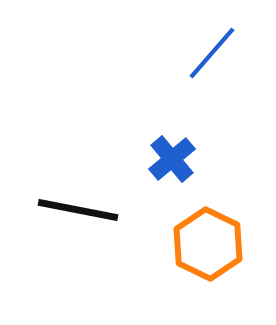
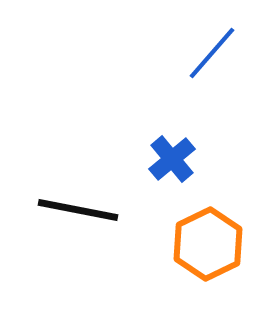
orange hexagon: rotated 8 degrees clockwise
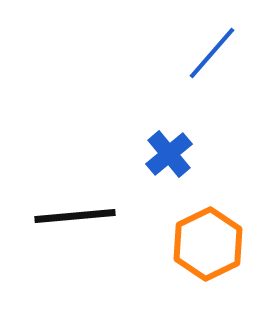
blue cross: moved 3 px left, 5 px up
black line: moved 3 px left, 6 px down; rotated 16 degrees counterclockwise
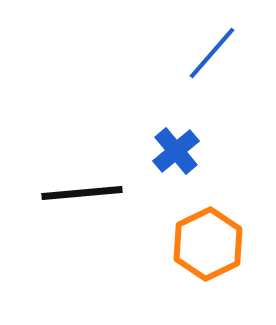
blue cross: moved 7 px right, 3 px up
black line: moved 7 px right, 23 px up
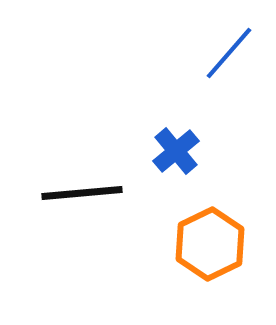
blue line: moved 17 px right
orange hexagon: moved 2 px right
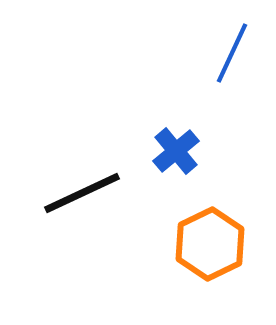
blue line: moved 3 px right; rotated 16 degrees counterclockwise
black line: rotated 20 degrees counterclockwise
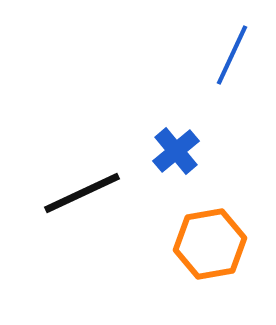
blue line: moved 2 px down
orange hexagon: rotated 16 degrees clockwise
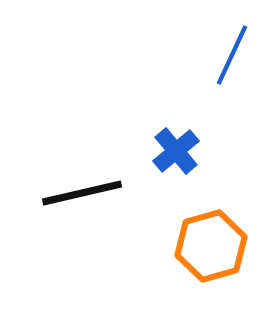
black line: rotated 12 degrees clockwise
orange hexagon: moved 1 px right, 2 px down; rotated 6 degrees counterclockwise
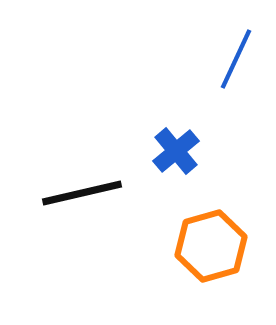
blue line: moved 4 px right, 4 px down
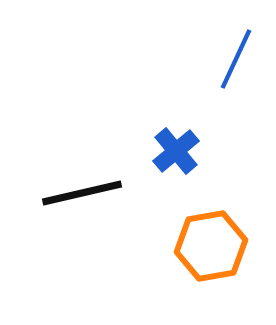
orange hexagon: rotated 6 degrees clockwise
